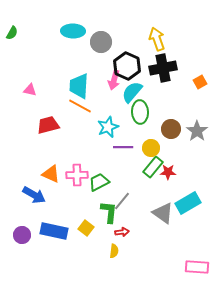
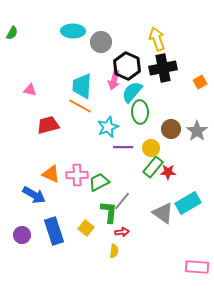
cyan trapezoid: moved 3 px right
blue rectangle: rotated 60 degrees clockwise
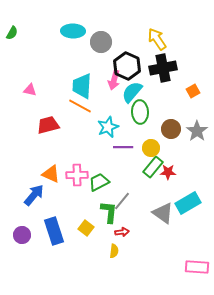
yellow arrow: rotated 15 degrees counterclockwise
orange square: moved 7 px left, 9 px down
blue arrow: rotated 80 degrees counterclockwise
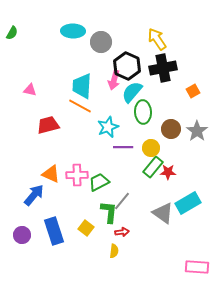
green ellipse: moved 3 px right
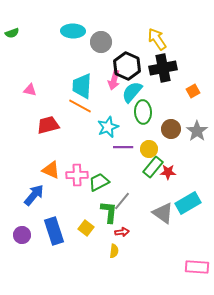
green semicircle: rotated 40 degrees clockwise
yellow circle: moved 2 px left, 1 px down
orange triangle: moved 4 px up
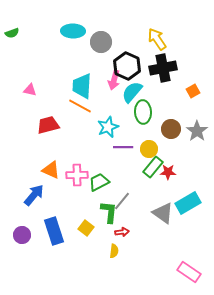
pink rectangle: moved 8 px left, 5 px down; rotated 30 degrees clockwise
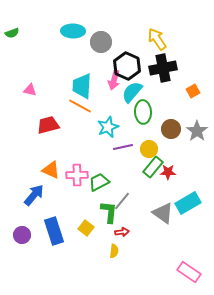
purple line: rotated 12 degrees counterclockwise
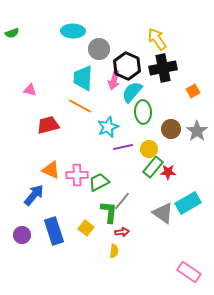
gray circle: moved 2 px left, 7 px down
cyan trapezoid: moved 1 px right, 8 px up
